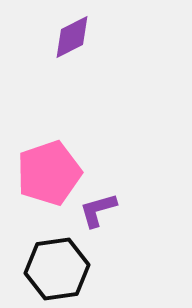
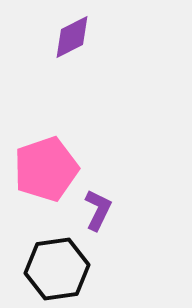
pink pentagon: moved 3 px left, 4 px up
purple L-shape: rotated 132 degrees clockwise
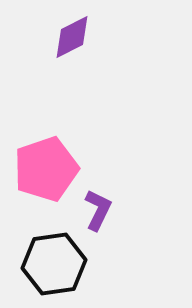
black hexagon: moved 3 px left, 5 px up
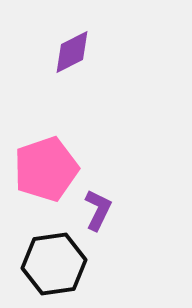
purple diamond: moved 15 px down
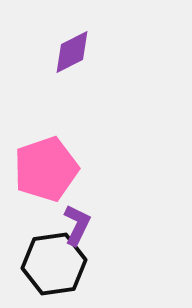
purple L-shape: moved 21 px left, 15 px down
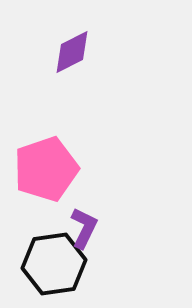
purple L-shape: moved 7 px right, 3 px down
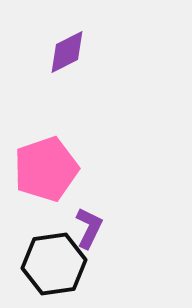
purple diamond: moved 5 px left
purple L-shape: moved 5 px right
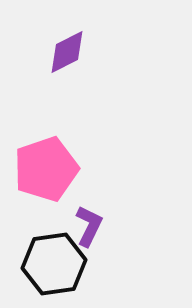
purple L-shape: moved 2 px up
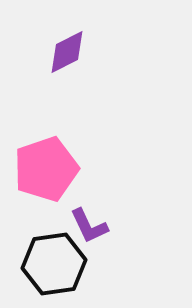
purple L-shape: rotated 129 degrees clockwise
